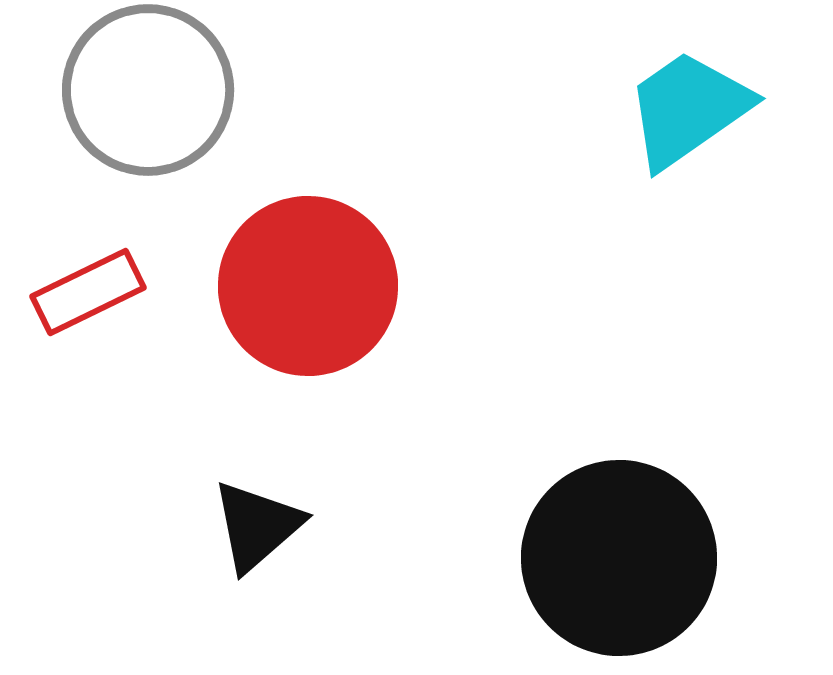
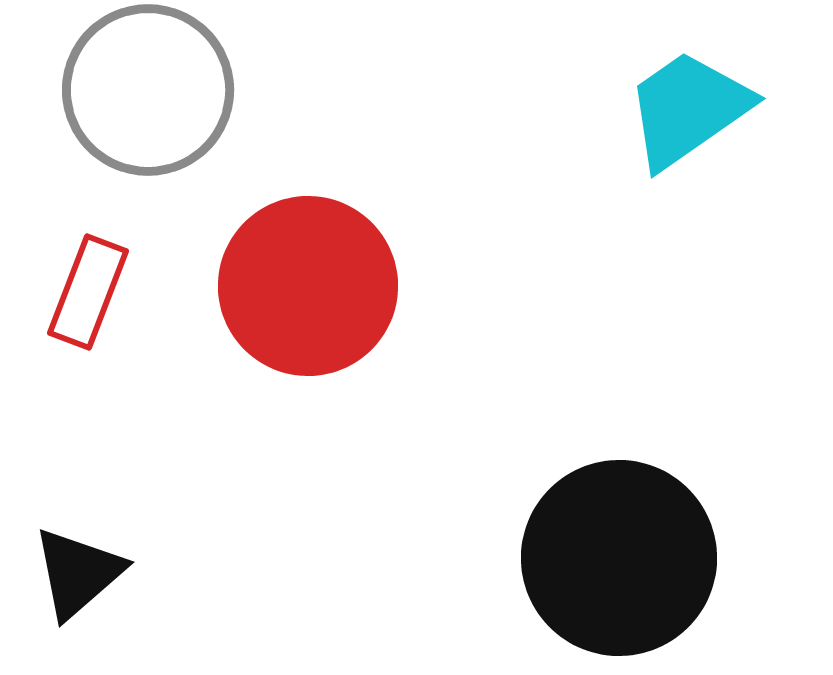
red rectangle: rotated 43 degrees counterclockwise
black triangle: moved 179 px left, 47 px down
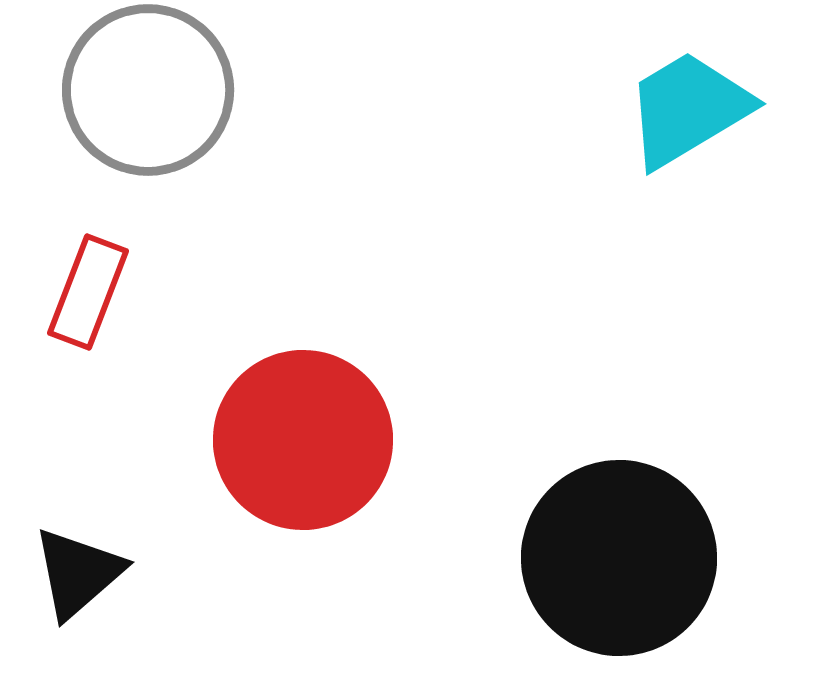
cyan trapezoid: rotated 4 degrees clockwise
red circle: moved 5 px left, 154 px down
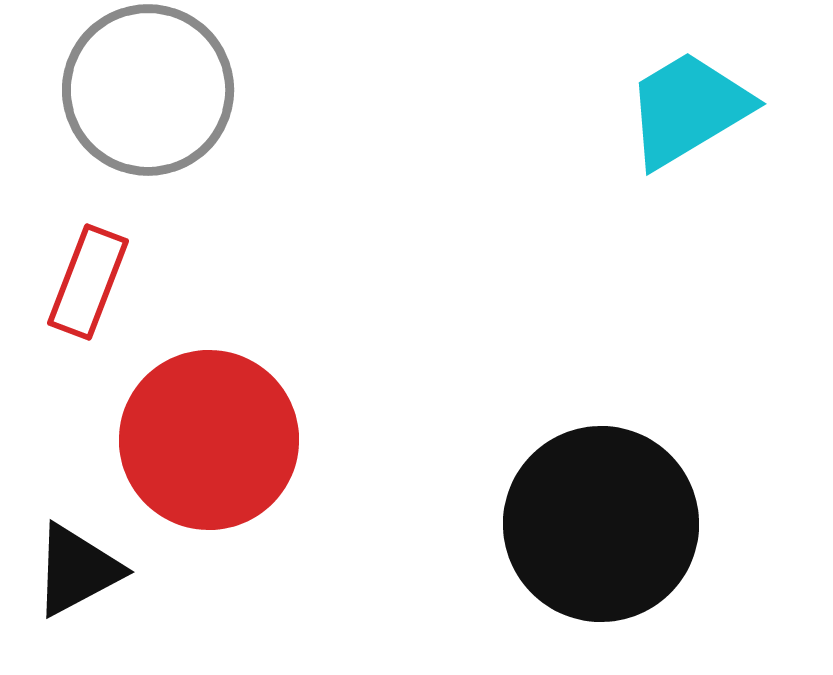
red rectangle: moved 10 px up
red circle: moved 94 px left
black circle: moved 18 px left, 34 px up
black triangle: moved 1 px left, 3 px up; rotated 13 degrees clockwise
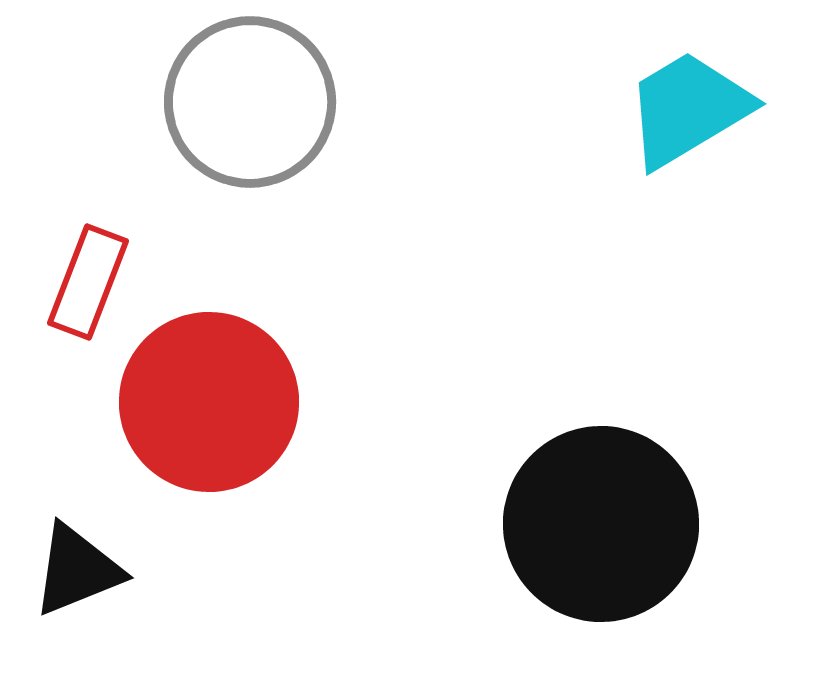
gray circle: moved 102 px right, 12 px down
red circle: moved 38 px up
black triangle: rotated 6 degrees clockwise
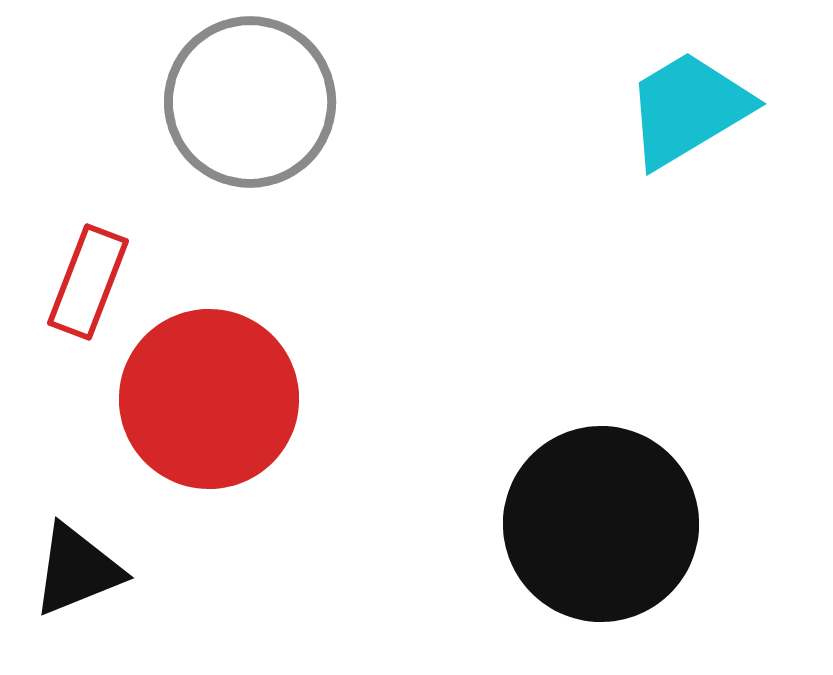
red circle: moved 3 px up
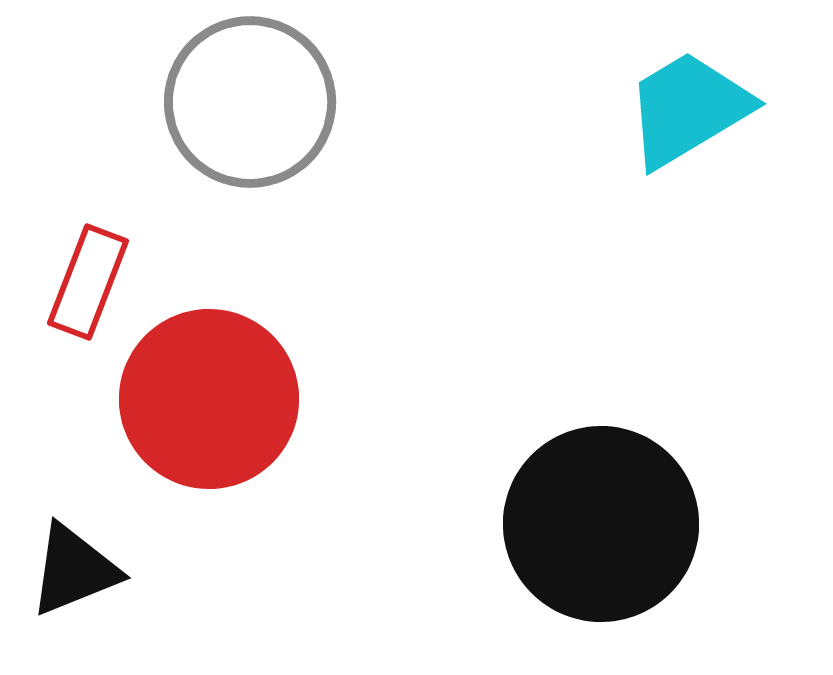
black triangle: moved 3 px left
